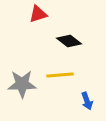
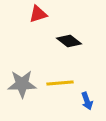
yellow line: moved 8 px down
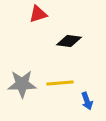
black diamond: rotated 30 degrees counterclockwise
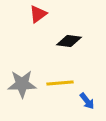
red triangle: rotated 18 degrees counterclockwise
blue arrow: rotated 18 degrees counterclockwise
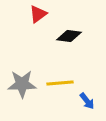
black diamond: moved 5 px up
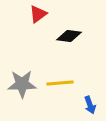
blue arrow: moved 3 px right, 4 px down; rotated 18 degrees clockwise
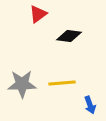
yellow line: moved 2 px right
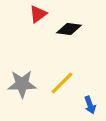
black diamond: moved 7 px up
yellow line: rotated 40 degrees counterclockwise
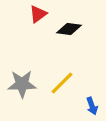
blue arrow: moved 2 px right, 1 px down
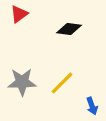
red triangle: moved 19 px left
gray star: moved 2 px up
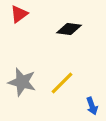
gray star: rotated 16 degrees clockwise
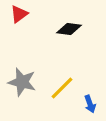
yellow line: moved 5 px down
blue arrow: moved 2 px left, 2 px up
